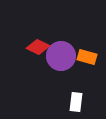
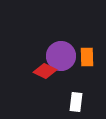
red diamond: moved 7 px right, 24 px down
orange rectangle: rotated 72 degrees clockwise
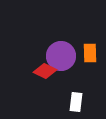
orange rectangle: moved 3 px right, 4 px up
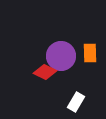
red diamond: moved 1 px down
white rectangle: rotated 24 degrees clockwise
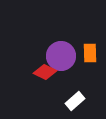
white rectangle: moved 1 px left, 1 px up; rotated 18 degrees clockwise
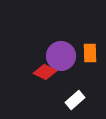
white rectangle: moved 1 px up
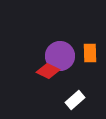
purple circle: moved 1 px left
red diamond: moved 3 px right, 1 px up
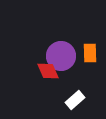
purple circle: moved 1 px right
red diamond: rotated 40 degrees clockwise
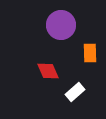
purple circle: moved 31 px up
white rectangle: moved 8 px up
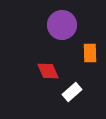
purple circle: moved 1 px right
white rectangle: moved 3 px left
